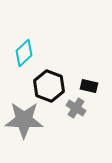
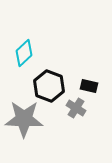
gray star: moved 1 px up
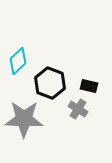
cyan diamond: moved 6 px left, 8 px down
black hexagon: moved 1 px right, 3 px up
gray cross: moved 2 px right, 1 px down
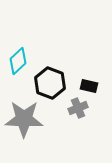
gray cross: moved 1 px up; rotated 36 degrees clockwise
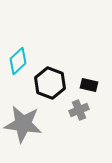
black rectangle: moved 1 px up
gray cross: moved 1 px right, 2 px down
gray star: moved 1 px left, 5 px down; rotated 6 degrees clockwise
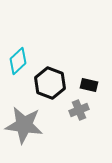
gray star: moved 1 px right, 1 px down
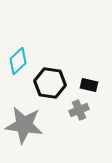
black hexagon: rotated 12 degrees counterclockwise
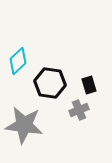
black rectangle: rotated 60 degrees clockwise
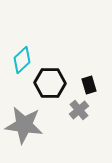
cyan diamond: moved 4 px right, 1 px up
black hexagon: rotated 8 degrees counterclockwise
gray cross: rotated 18 degrees counterclockwise
